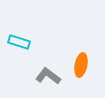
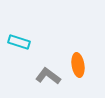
orange ellipse: moved 3 px left; rotated 20 degrees counterclockwise
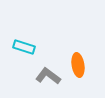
cyan rectangle: moved 5 px right, 5 px down
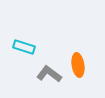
gray L-shape: moved 1 px right, 2 px up
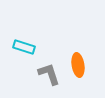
gray L-shape: rotated 35 degrees clockwise
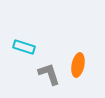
orange ellipse: rotated 20 degrees clockwise
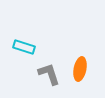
orange ellipse: moved 2 px right, 4 px down
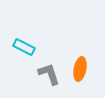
cyan rectangle: rotated 10 degrees clockwise
